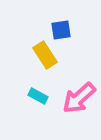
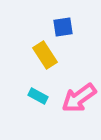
blue square: moved 2 px right, 3 px up
pink arrow: rotated 6 degrees clockwise
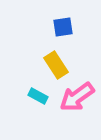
yellow rectangle: moved 11 px right, 10 px down
pink arrow: moved 2 px left, 1 px up
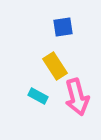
yellow rectangle: moved 1 px left, 1 px down
pink arrow: rotated 69 degrees counterclockwise
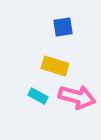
yellow rectangle: rotated 40 degrees counterclockwise
pink arrow: rotated 60 degrees counterclockwise
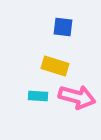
blue square: rotated 15 degrees clockwise
cyan rectangle: rotated 24 degrees counterclockwise
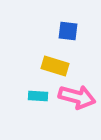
blue square: moved 5 px right, 4 px down
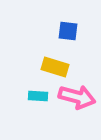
yellow rectangle: moved 1 px down
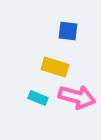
cyan rectangle: moved 2 px down; rotated 18 degrees clockwise
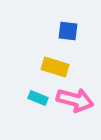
pink arrow: moved 2 px left, 3 px down
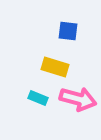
pink arrow: moved 3 px right, 1 px up
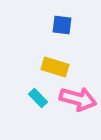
blue square: moved 6 px left, 6 px up
cyan rectangle: rotated 24 degrees clockwise
